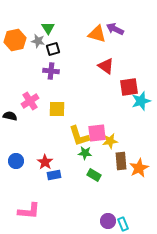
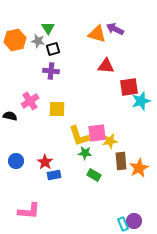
red triangle: rotated 30 degrees counterclockwise
purple circle: moved 26 px right
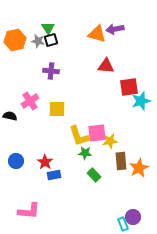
purple arrow: rotated 36 degrees counterclockwise
black square: moved 2 px left, 9 px up
green rectangle: rotated 16 degrees clockwise
purple circle: moved 1 px left, 4 px up
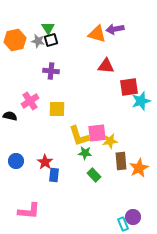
blue rectangle: rotated 72 degrees counterclockwise
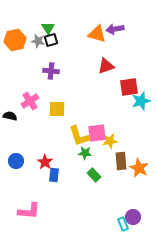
red triangle: rotated 24 degrees counterclockwise
orange star: rotated 18 degrees counterclockwise
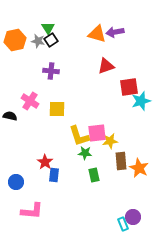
purple arrow: moved 3 px down
black square: rotated 16 degrees counterclockwise
pink cross: rotated 24 degrees counterclockwise
blue circle: moved 21 px down
green rectangle: rotated 32 degrees clockwise
pink L-shape: moved 3 px right
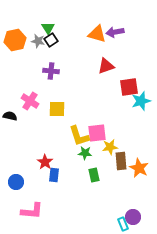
yellow star: moved 6 px down
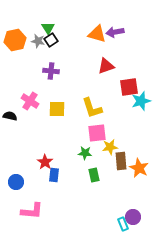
yellow L-shape: moved 13 px right, 28 px up
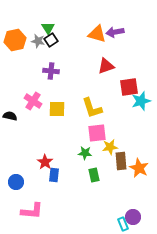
pink cross: moved 3 px right
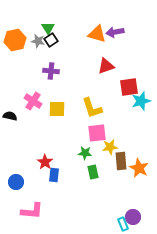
green rectangle: moved 1 px left, 3 px up
